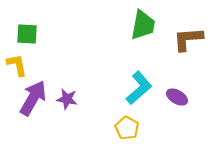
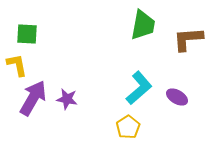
yellow pentagon: moved 1 px right, 1 px up; rotated 10 degrees clockwise
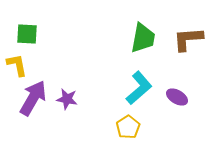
green trapezoid: moved 13 px down
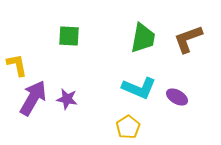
green square: moved 42 px right, 2 px down
brown L-shape: rotated 16 degrees counterclockwise
cyan L-shape: rotated 64 degrees clockwise
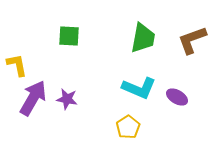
brown L-shape: moved 4 px right, 1 px down
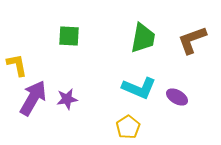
purple star: rotated 20 degrees counterclockwise
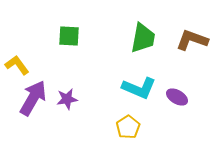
brown L-shape: rotated 40 degrees clockwise
yellow L-shape: rotated 25 degrees counterclockwise
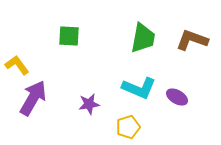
purple star: moved 22 px right, 5 px down
yellow pentagon: rotated 15 degrees clockwise
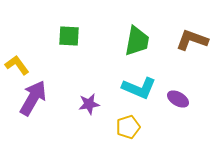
green trapezoid: moved 6 px left, 3 px down
purple ellipse: moved 1 px right, 2 px down
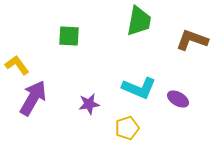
green trapezoid: moved 2 px right, 20 px up
yellow pentagon: moved 1 px left, 1 px down
